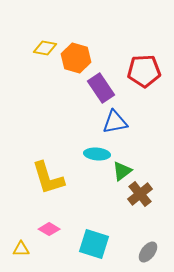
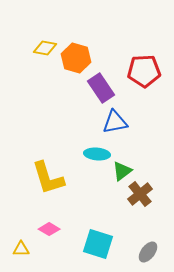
cyan square: moved 4 px right
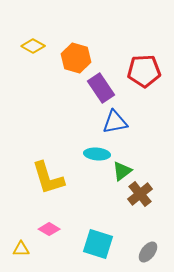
yellow diamond: moved 12 px left, 2 px up; rotated 20 degrees clockwise
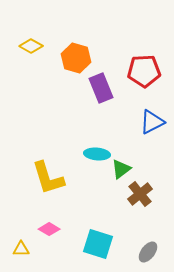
yellow diamond: moved 2 px left
purple rectangle: rotated 12 degrees clockwise
blue triangle: moved 37 px right; rotated 16 degrees counterclockwise
green triangle: moved 1 px left, 2 px up
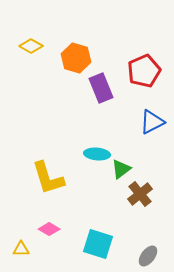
red pentagon: rotated 20 degrees counterclockwise
gray ellipse: moved 4 px down
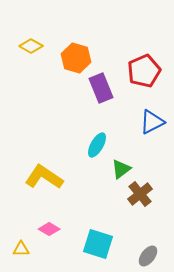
cyan ellipse: moved 9 px up; rotated 65 degrees counterclockwise
yellow L-shape: moved 4 px left, 1 px up; rotated 141 degrees clockwise
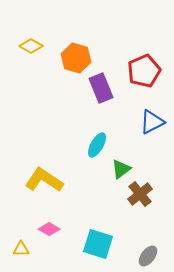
yellow L-shape: moved 3 px down
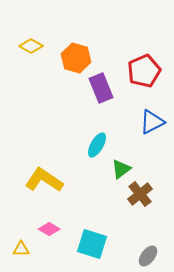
cyan square: moved 6 px left
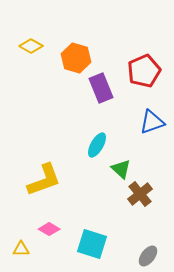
blue triangle: rotated 8 degrees clockwise
green triangle: rotated 40 degrees counterclockwise
yellow L-shape: rotated 126 degrees clockwise
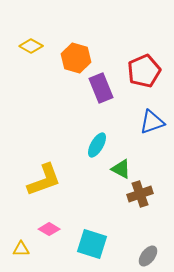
green triangle: rotated 15 degrees counterclockwise
brown cross: rotated 20 degrees clockwise
